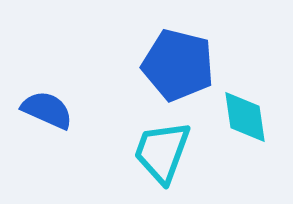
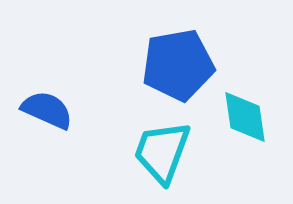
blue pentagon: rotated 24 degrees counterclockwise
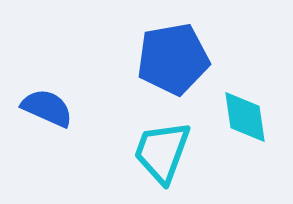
blue pentagon: moved 5 px left, 6 px up
blue semicircle: moved 2 px up
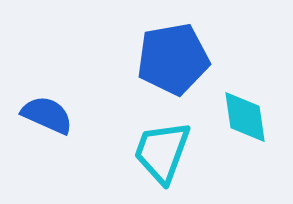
blue semicircle: moved 7 px down
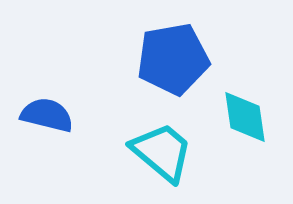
blue semicircle: rotated 10 degrees counterclockwise
cyan trapezoid: rotated 110 degrees clockwise
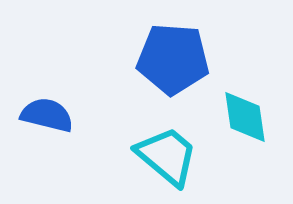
blue pentagon: rotated 14 degrees clockwise
cyan trapezoid: moved 5 px right, 4 px down
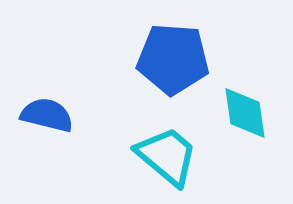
cyan diamond: moved 4 px up
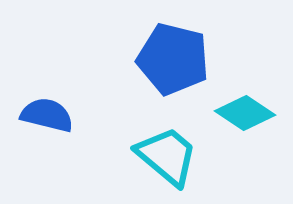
blue pentagon: rotated 10 degrees clockwise
cyan diamond: rotated 48 degrees counterclockwise
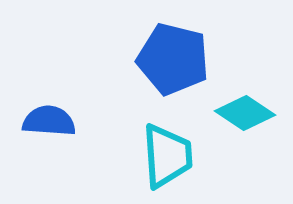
blue semicircle: moved 2 px right, 6 px down; rotated 10 degrees counterclockwise
cyan trapezoid: rotated 46 degrees clockwise
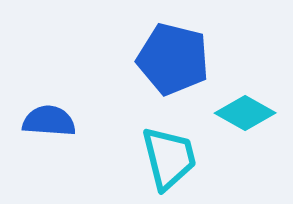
cyan diamond: rotated 4 degrees counterclockwise
cyan trapezoid: moved 2 px right, 2 px down; rotated 10 degrees counterclockwise
